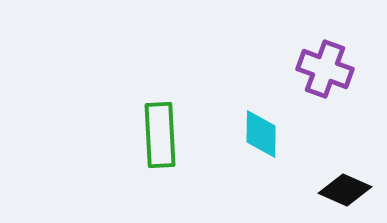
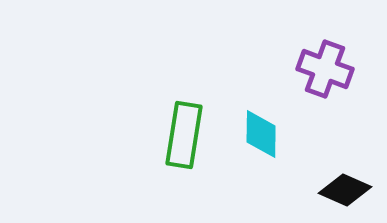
green rectangle: moved 24 px right; rotated 12 degrees clockwise
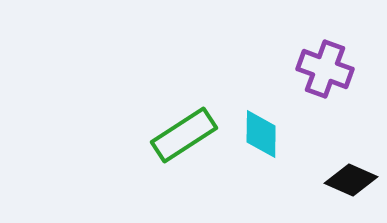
green rectangle: rotated 48 degrees clockwise
black diamond: moved 6 px right, 10 px up
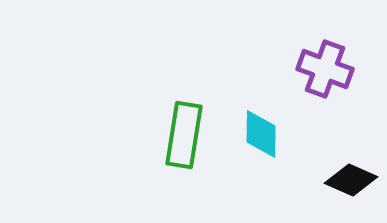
green rectangle: rotated 48 degrees counterclockwise
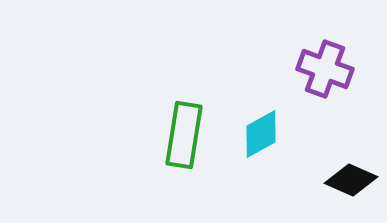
cyan diamond: rotated 60 degrees clockwise
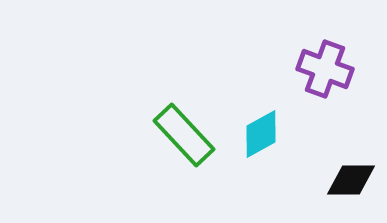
green rectangle: rotated 52 degrees counterclockwise
black diamond: rotated 24 degrees counterclockwise
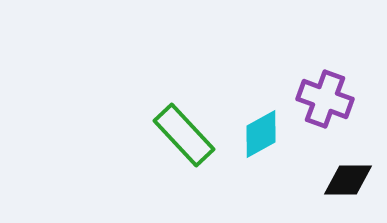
purple cross: moved 30 px down
black diamond: moved 3 px left
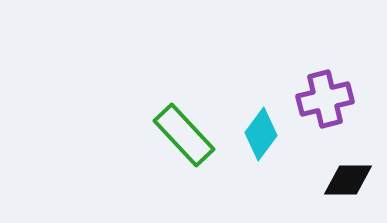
purple cross: rotated 34 degrees counterclockwise
cyan diamond: rotated 24 degrees counterclockwise
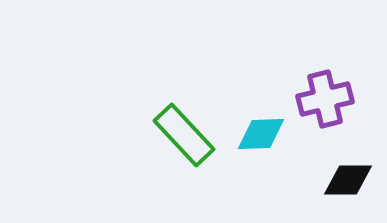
cyan diamond: rotated 51 degrees clockwise
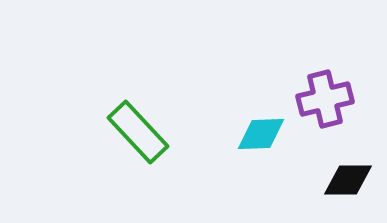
green rectangle: moved 46 px left, 3 px up
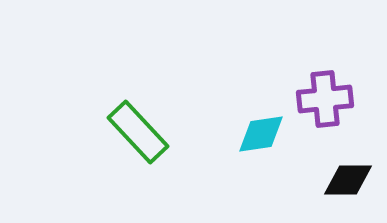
purple cross: rotated 8 degrees clockwise
cyan diamond: rotated 6 degrees counterclockwise
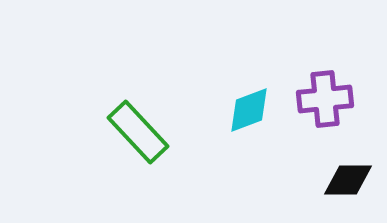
cyan diamond: moved 12 px left, 24 px up; rotated 12 degrees counterclockwise
